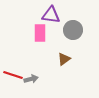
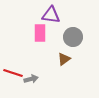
gray circle: moved 7 px down
red line: moved 2 px up
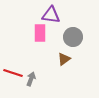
gray arrow: rotated 56 degrees counterclockwise
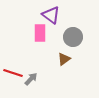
purple triangle: rotated 30 degrees clockwise
gray arrow: rotated 24 degrees clockwise
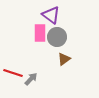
gray circle: moved 16 px left
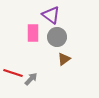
pink rectangle: moved 7 px left
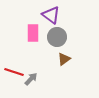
red line: moved 1 px right, 1 px up
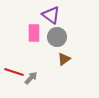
pink rectangle: moved 1 px right
gray arrow: moved 1 px up
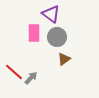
purple triangle: moved 1 px up
red line: rotated 24 degrees clockwise
